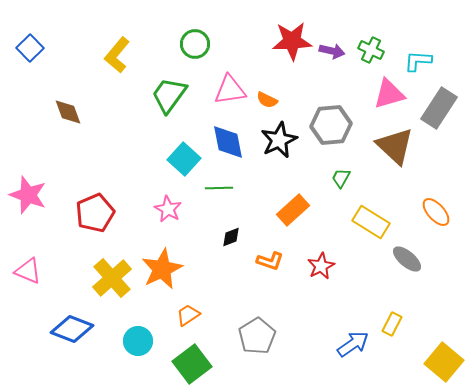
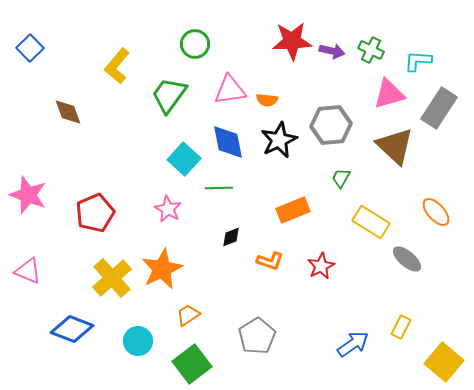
yellow L-shape at (117, 55): moved 11 px down
orange semicircle at (267, 100): rotated 20 degrees counterclockwise
orange rectangle at (293, 210): rotated 20 degrees clockwise
yellow rectangle at (392, 324): moved 9 px right, 3 px down
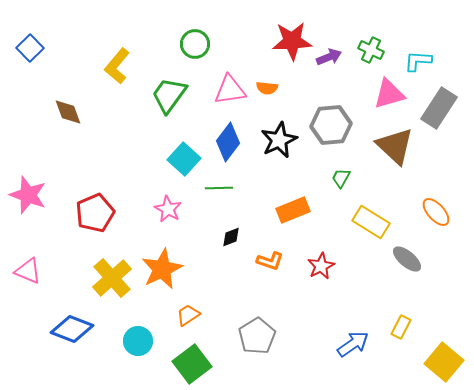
purple arrow at (332, 51): moved 3 px left, 6 px down; rotated 35 degrees counterclockwise
orange semicircle at (267, 100): moved 12 px up
blue diamond at (228, 142): rotated 48 degrees clockwise
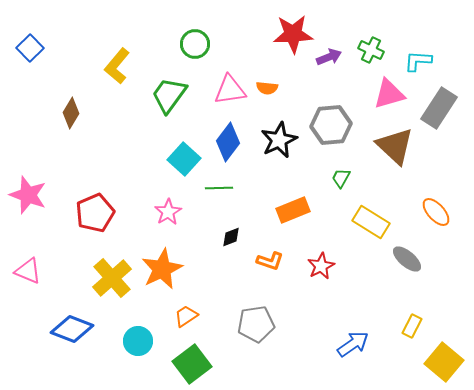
red star at (292, 41): moved 1 px right, 7 px up
brown diamond at (68, 112): moved 3 px right, 1 px down; rotated 52 degrees clockwise
pink star at (168, 209): moved 3 px down; rotated 12 degrees clockwise
orange trapezoid at (188, 315): moved 2 px left, 1 px down
yellow rectangle at (401, 327): moved 11 px right, 1 px up
gray pentagon at (257, 336): moved 1 px left, 12 px up; rotated 24 degrees clockwise
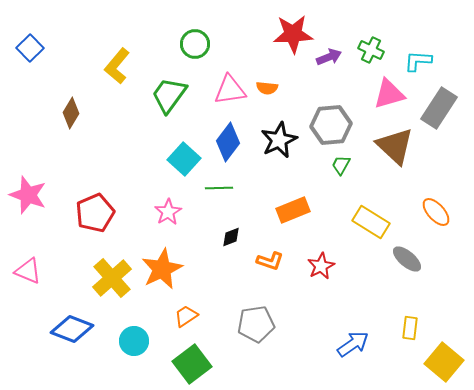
green trapezoid at (341, 178): moved 13 px up
yellow rectangle at (412, 326): moved 2 px left, 2 px down; rotated 20 degrees counterclockwise
cyan circle at (138, 341): moved 4 px left
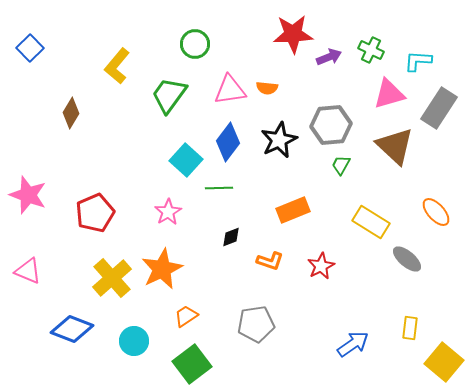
cyan square at (184, 159): moved 2 px right, 1 px down
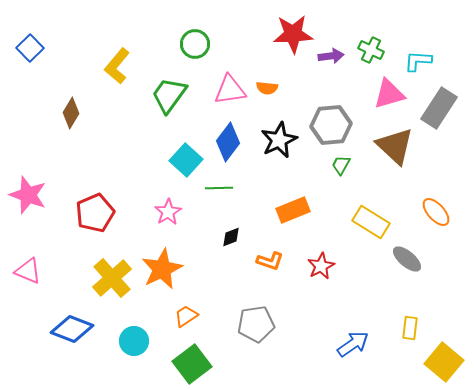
purple arrow at (329, 57): moved 2 px right, 1 px up; rotated 15 degrees clockwise
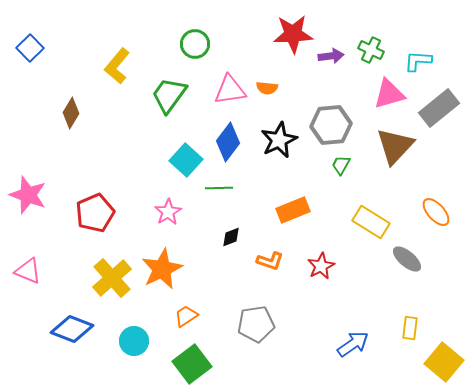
gray rectangle at (439, 108): rotated 18 degrees clockwise
brown triangle at (395, 146): rotated 30 degrees clockwise
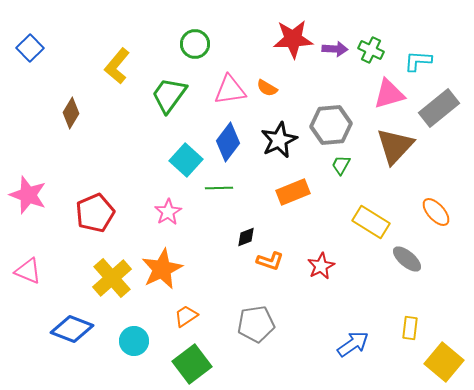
red star at (293, 34): moved 5 px down
purple arrow at (331, 56): moved 4 px right, 7 px up; rotated 10 degrees clockwise
orange semicircle at (267, 88): rotated 25 degrees clockwise
orange rectangle at (293, 210): moved 18 px up
black diamond at (231, 237): moved 15 px right
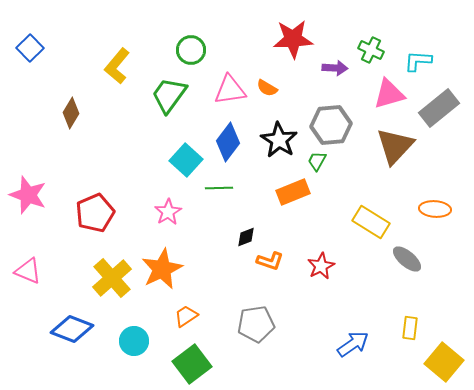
green circle at (195, 44): moved 4 px left, 6 px down
purple arrow at (335, 49): moved 19 px down
black star at (279, 140): rotated 15 degrees counterclockwise
green trapezoid at (341, 165): moved 24 px left, 4 px up
orange ellipse at (436, 212): moved 1 px left, 3 px up; rotated 44 degrees counterclockwise
